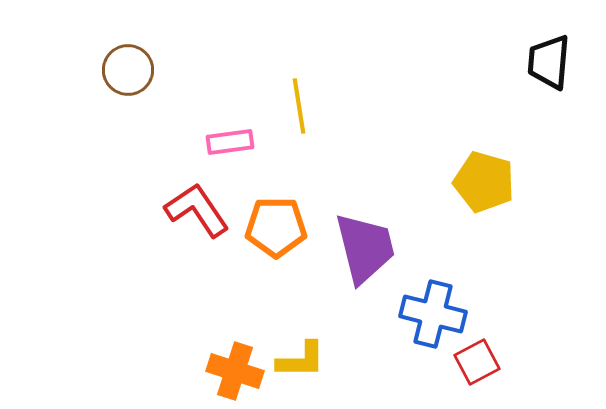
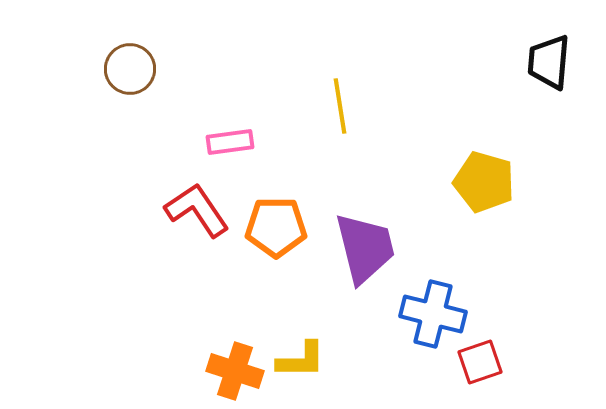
brown circle: moved 2 px right, 1 px up
yellow line: moved 41 px right
red square: moved 3 px right; rotated 9 degrees clockwise
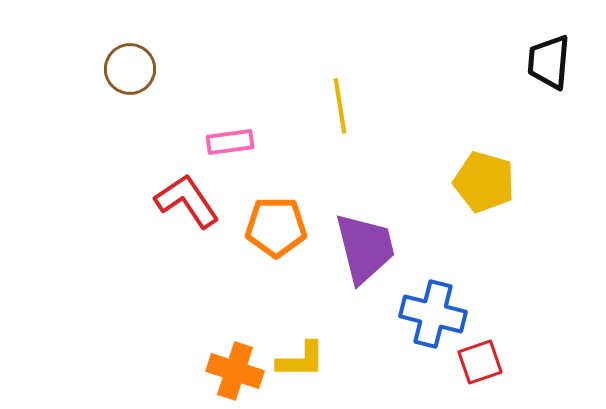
red L-shape: moved 10 px left, 9 px up
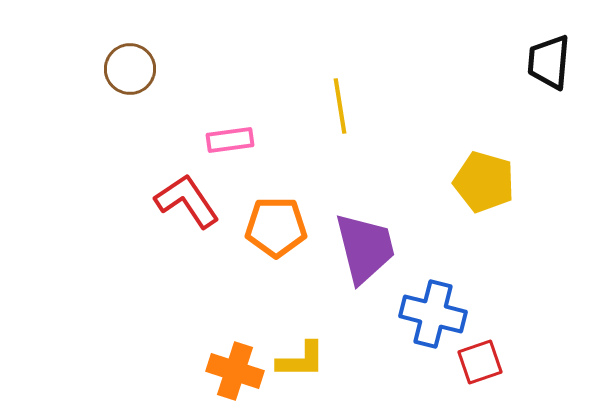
pink rectangle: moved 2 px up
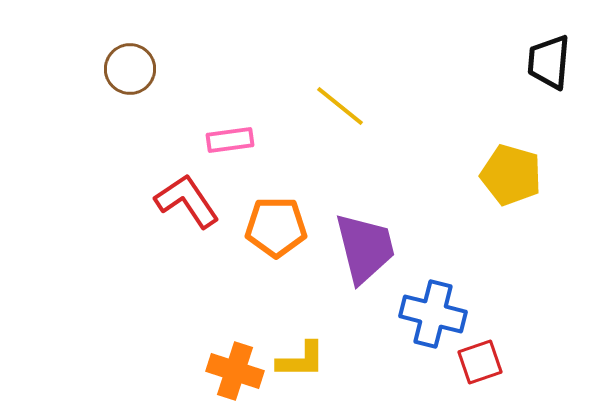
yellow line: rotated 42 degrees counterclockwise
yellow pentagon: moved 27 px right, 7 px up
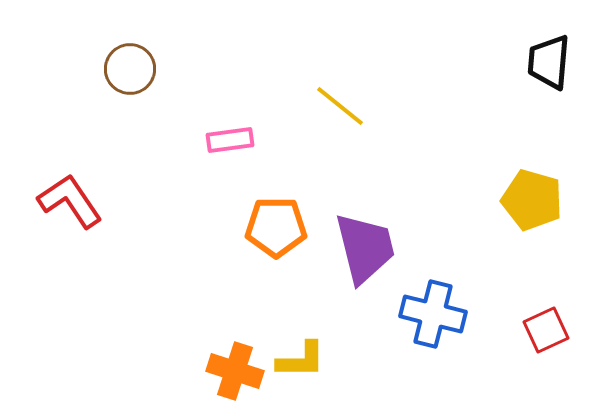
yellow pentagon: moved 21 px right, 25 px down
red L-shape: moved 117 px left
red square: moved 66 px right, 32 px up; rotated 6 degrees counterclockwise
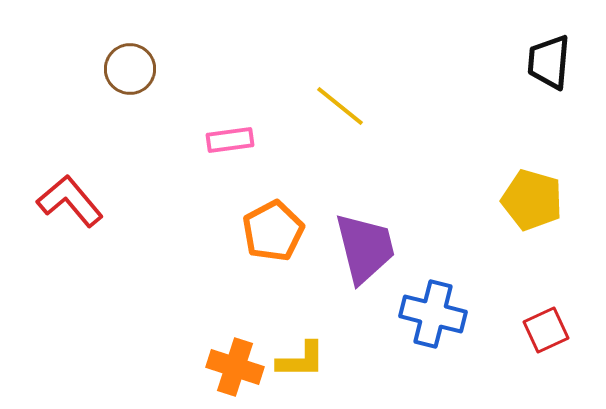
red L-shape: rotated 6 degrees counterclockwise
orange pentagon: moved 3 px left, 4 px down; rotated 28 degrees counterclockwise
orange cross: moved 4 px up
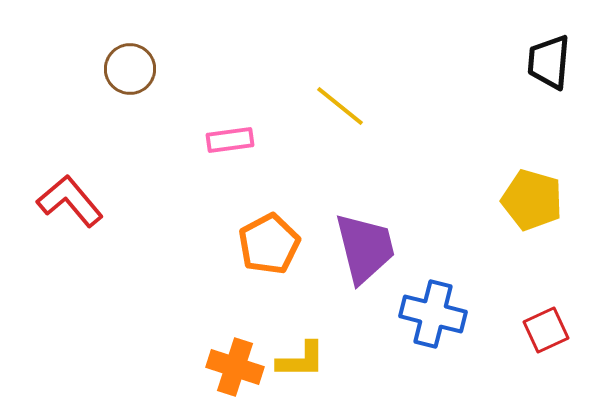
orange pentagon: moved 4 px left, 13 px down
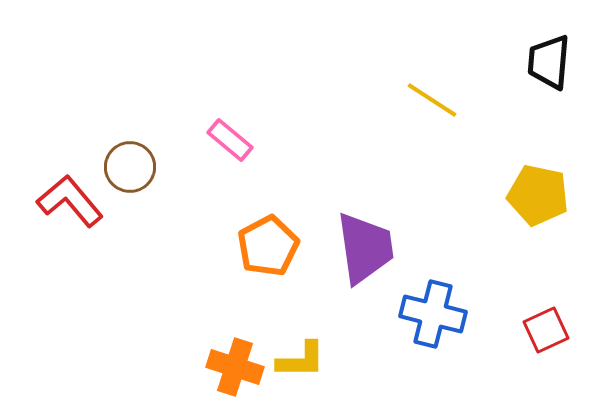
brown circle: moved 98 px down
yellow line: moved 92 px right, 6 px up; rotated 6 degrees counterclockwise
pink rectangle: rotated 48 degrees clockwise
yellow pentagon: moved 6 px right, 5 px up; rotated 4 degrees counterclockwise
orange pentagon: moved 1 px left, 2 px down
purple trapezoid: rotated 6 degrees clockwise
